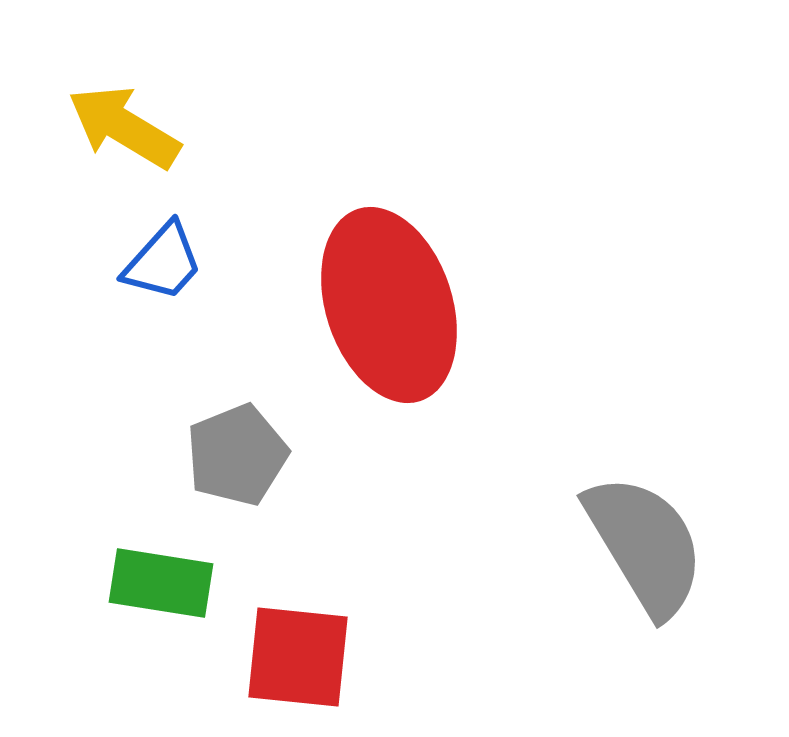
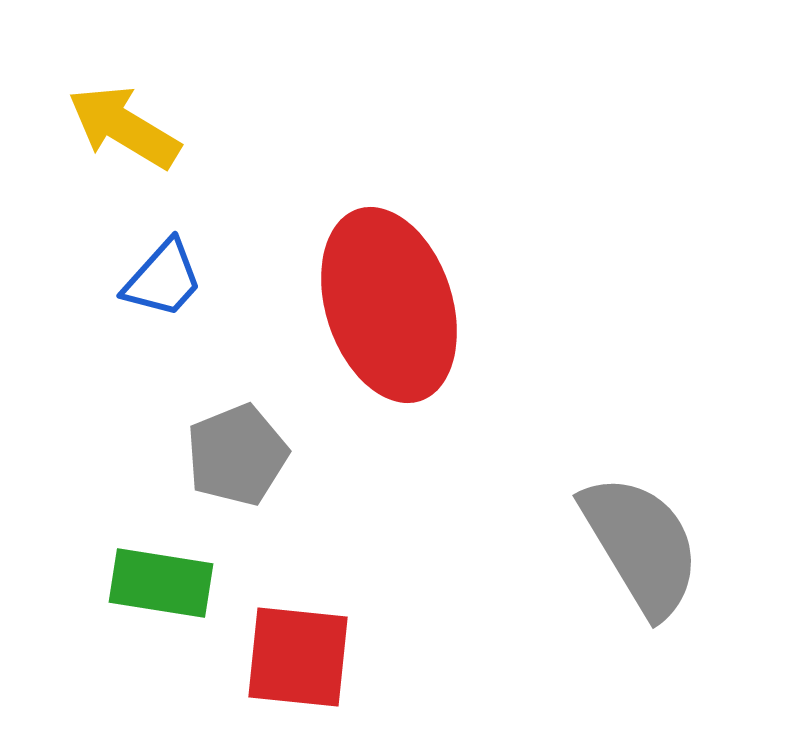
blue trapezoid: moved 17 px down
gray semicircle: moved 4 px left
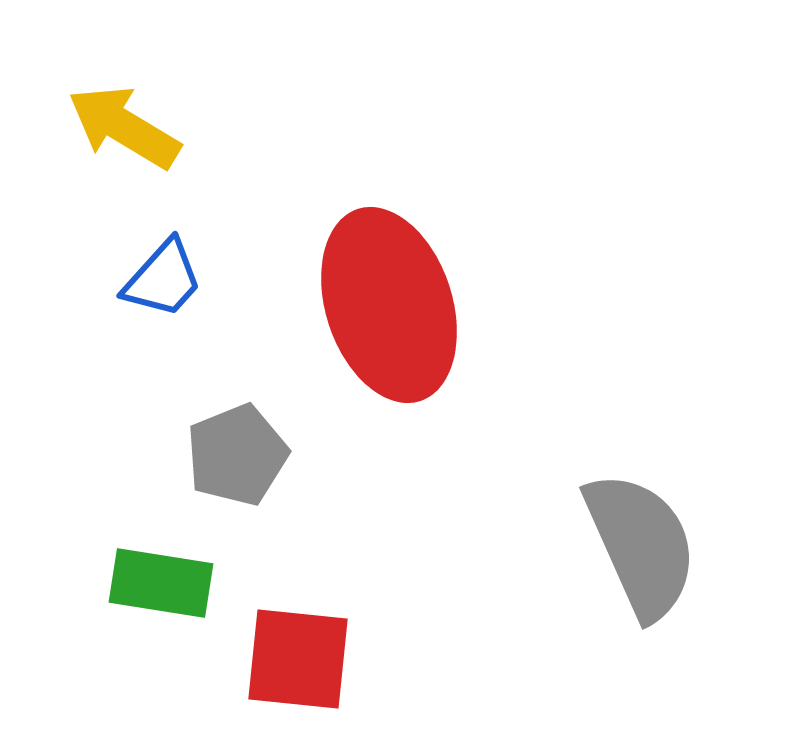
gray semicircle: rotated 7 degrees clockwise
red square: moved 2 px down
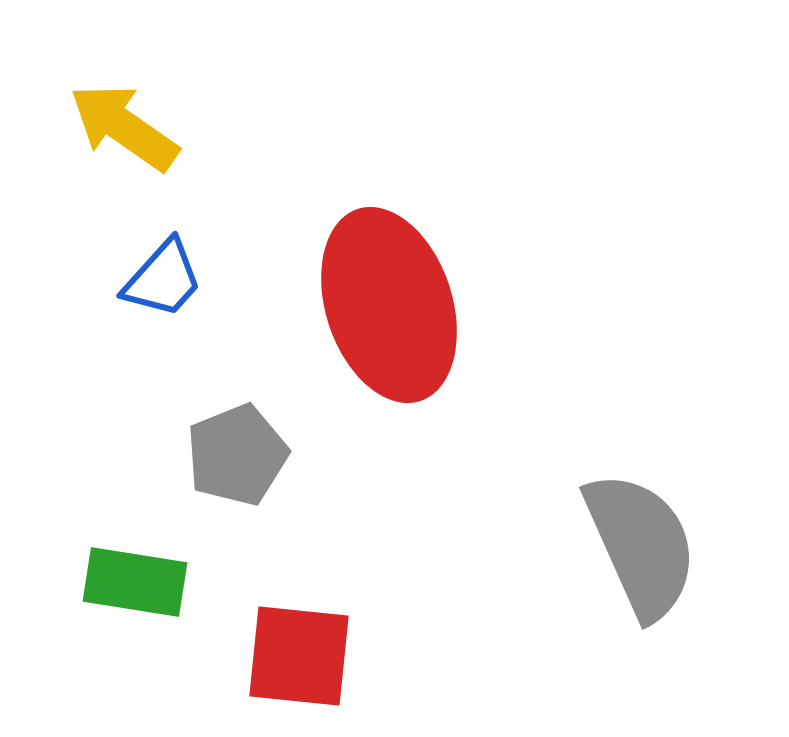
yellow arrow: rotated 4 degrees clockwise
green rectangle: moved 26 px left, 1 px up
red square: moved 1 px right, 3 px up
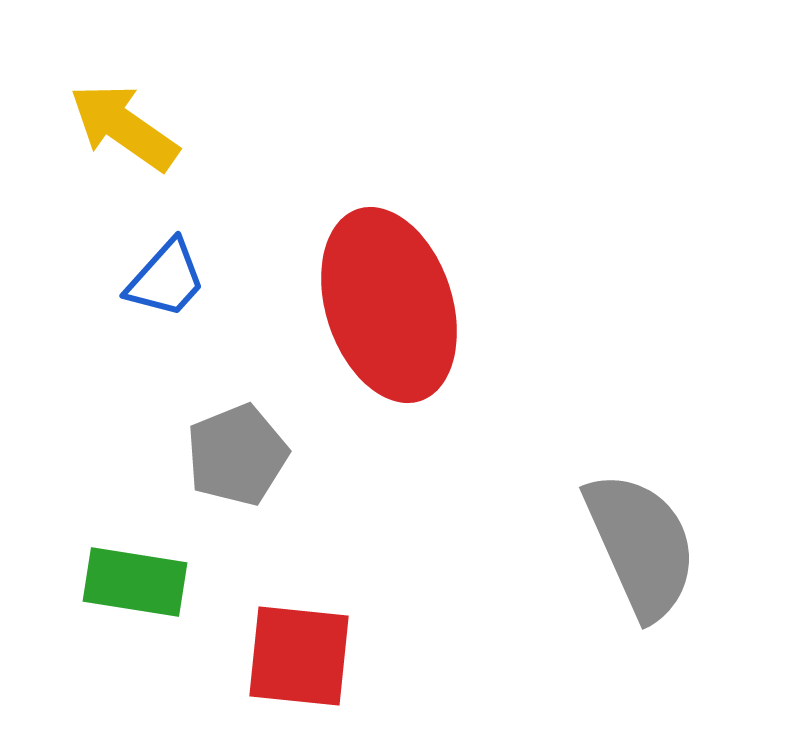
blue trapezoid: moved 3 px right
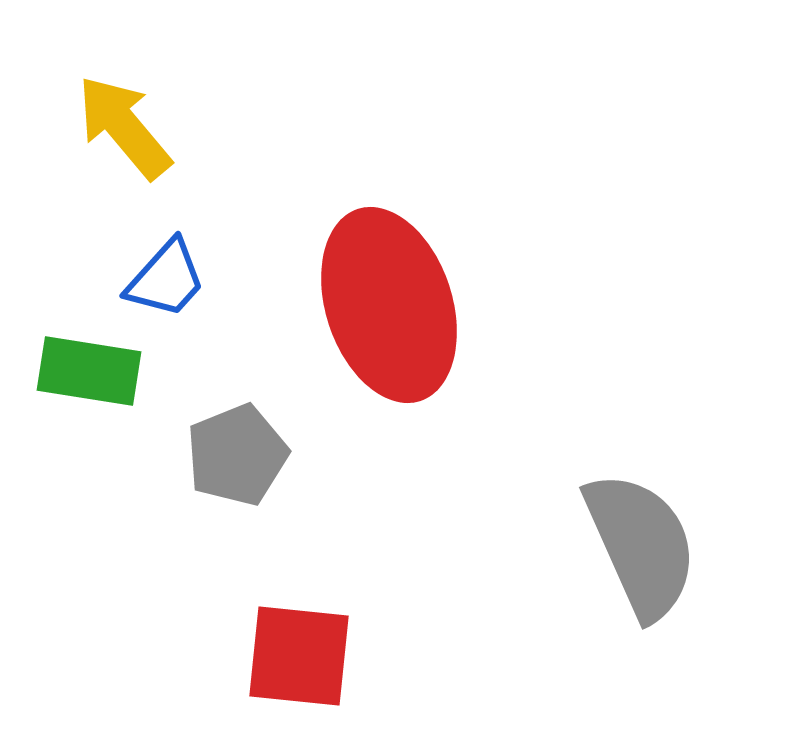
yellow arrow: rotated 15 degrees clockwise
green rectangle: moved 46 px left, 211 px up
